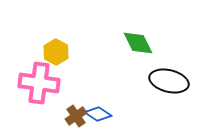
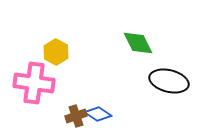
pink cross: moved 5 px left
brown cross: rotated 15 degrees clockwise
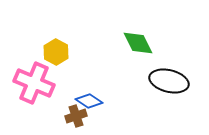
pink cross: rotated 15 degrees clockwise
blue diamond: moved 9 px left, 13 px up
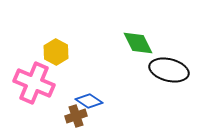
black ellipse: moved 11 px up
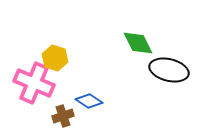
yellow hexagon: moved 1 px left, 6 px down; rotated 10 degrees counterclockwise
brown cross: moved 13 px left
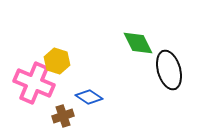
yellow hexagon: moved 2 px right, 3 px down
black ellipse: rotated 60 degrees clockwise
blue diamond: moved 4 px up
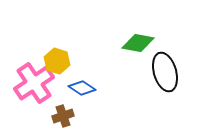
green diamond: rotated 52 degrees counterclockwise
black ellipse: moved 4 px left, 2 px down
pink cross: rotated 33 degrees clockwise
blue diamond: moved 7 px left, 9 px up
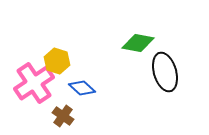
blue diamond: rotated 8 degrees clockwise
brown cross: rotated 35 degrees counterclockwise
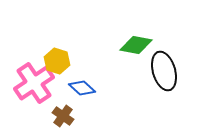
green diamond: moved 2 px left, 2 px down
black ellipse: moved 1 px left, 1 px up
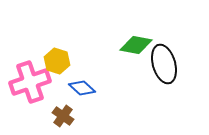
black ellipse: moved 7 px up
pink cross: moved 4 px left, 1 px up; rotated 15 degrees clockwise
